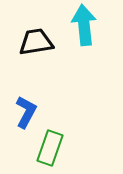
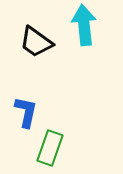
black trapezoid: rotated 135 degrees counterclockwise
blue L-shape: rotated 16 degrees counterclockwise
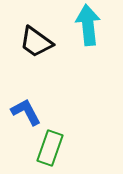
cyan arrow: moved 4 px right
blue L-shape: rotated 40 degrees counterclockwise
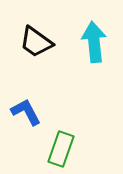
cyan arrow: moved 6 px right, 17 px down
green rectangle: moved 11 px right, 1 px down
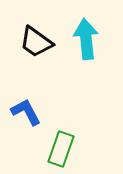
cyan arrow: moved 8 px left, 3 px up
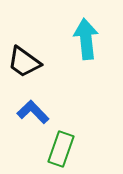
black trapezoid: moved 12 px left, 20 px down
blue L-shape: moved 7 px right; rotated 16 degrees counterclockwise
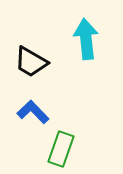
black trapezoid: moved 7 px right; rotated 6 degrees counterclockwise
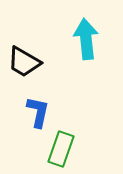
black trapezoid: moved 7 px left
blue L-shape: moved 5 px right; rotated 56 degrees clockwise
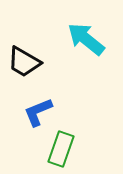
cyan arrow: rotated 45 degrees counterclockwise
blue L-shape: rotated 124 degrees counterclockwise
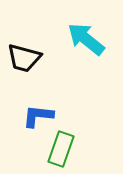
black trapezoid: moved 4 px up; rotated 15 degrees counterclockwise
blue L-shape: moved 4 px down; rotated 28 degrees clockwise
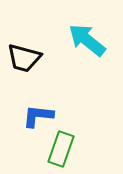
cyan arrow: moved 1 px right, 1 px down
